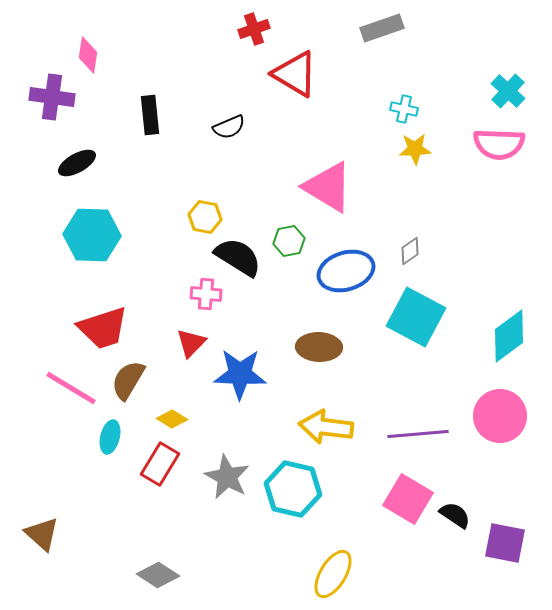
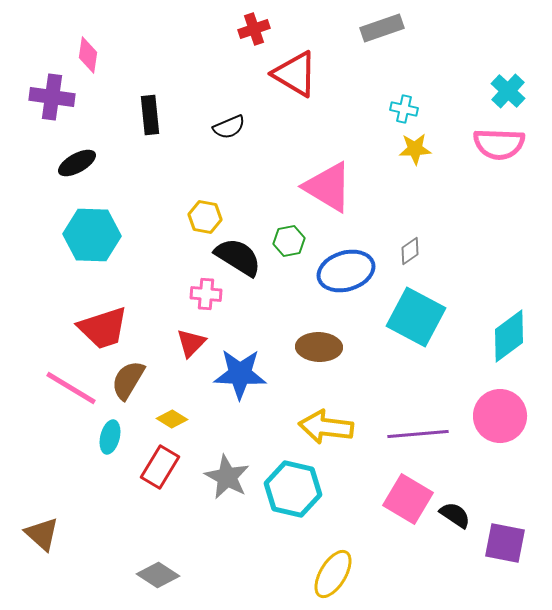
red rectangle at (160, 464): moved 3 px down
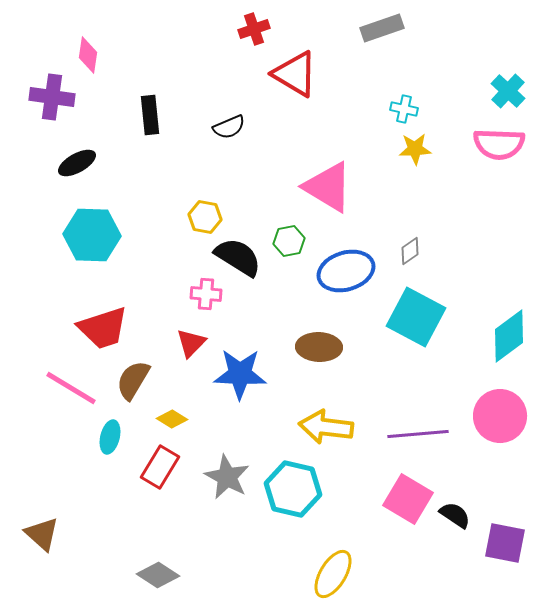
brown semicircle at (128, 380): moved 5 px right
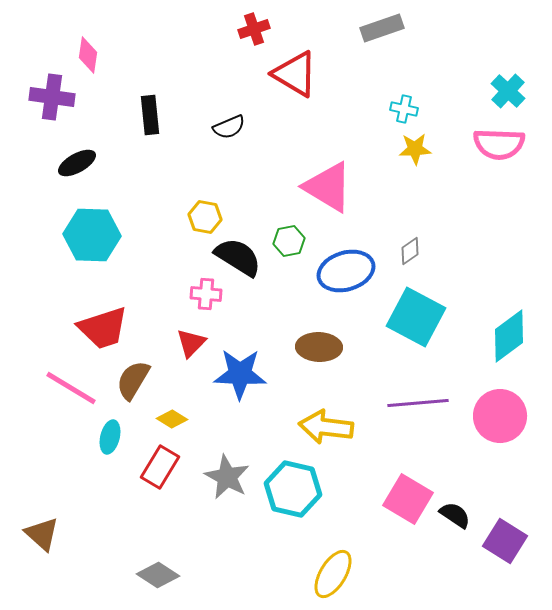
purple line at (418, 434): moved 31 px up
purple square at (505, 543): moved 2 px up; rotated 21 degrees clockwise
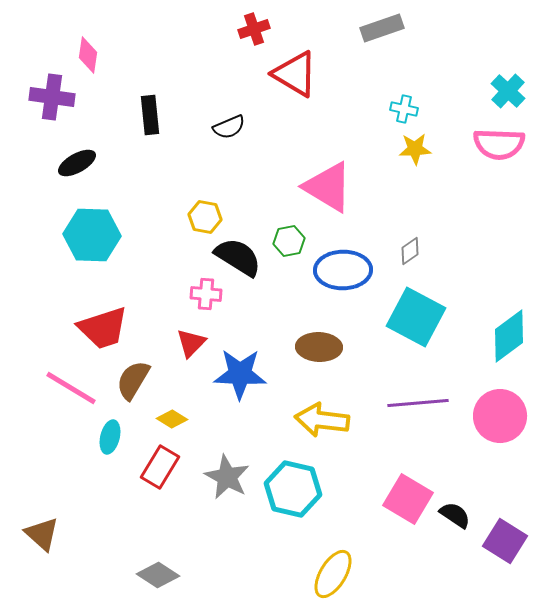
blue ellipse at (346, 271): moved 3 px left, 1 px up; rotated 16 degrees clockwise
yellow arrow at (326, 427): moved 4 px left, 7 px up
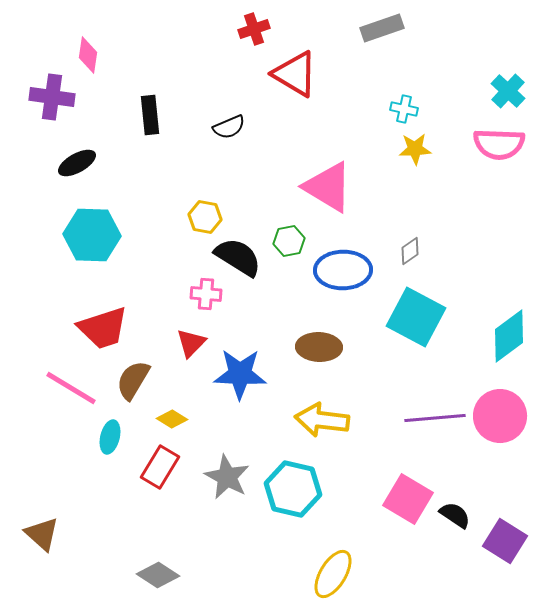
purple line at (418, 403): moved 17 px right, 15 px down
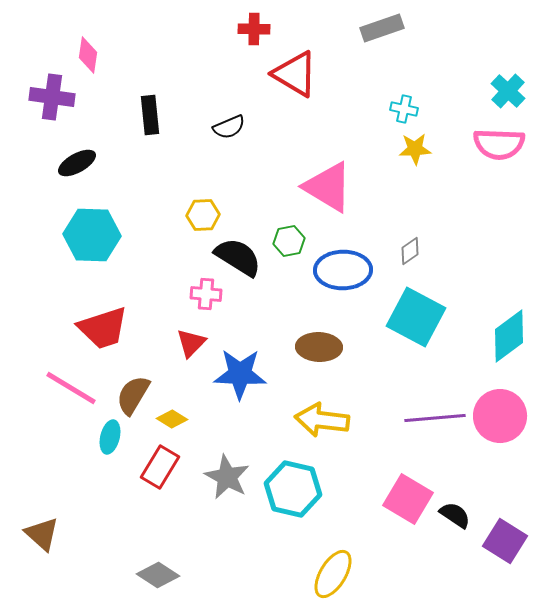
red cross at (254, 29): rotated 20 degrees clockwise
yellow hexagon at (205, 217): moved 2 px left, 2 px up; rotated 12 degrees counterclockwise
brown semicircle at (133, 380): moved 15 px down
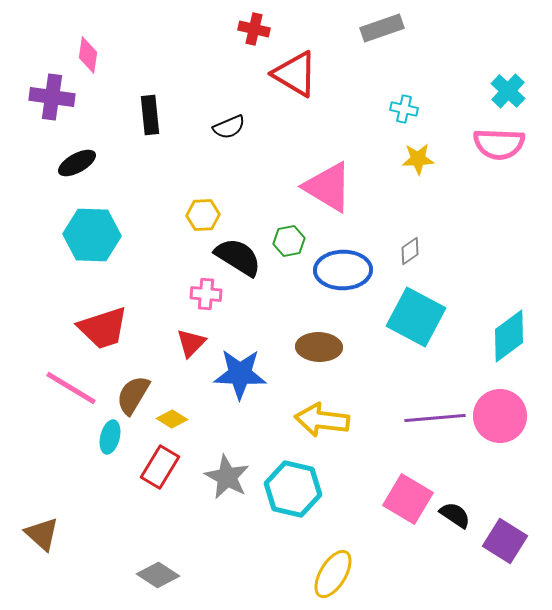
red cross at (254, 29): rotated 12 degrees clockwise
yellow star at (415, 149): moved 3 px right, 10 px down
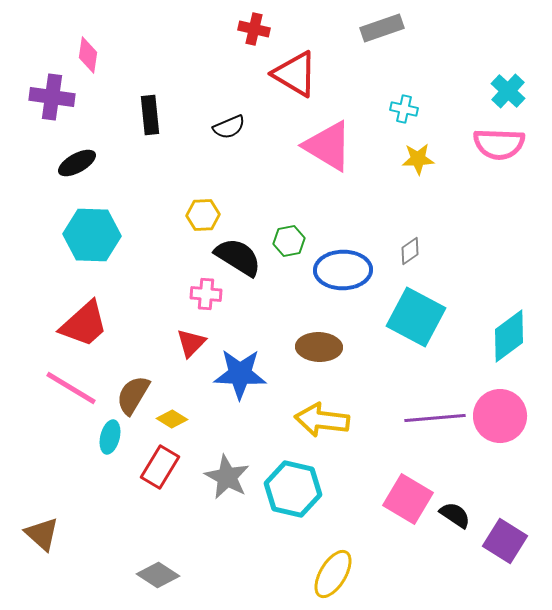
pink triangle at (328, 187): moved 41 px up
red trapezoid at (103, 328): moved 19 px left, 4 px up; rotated 24 degrees counterclockwise
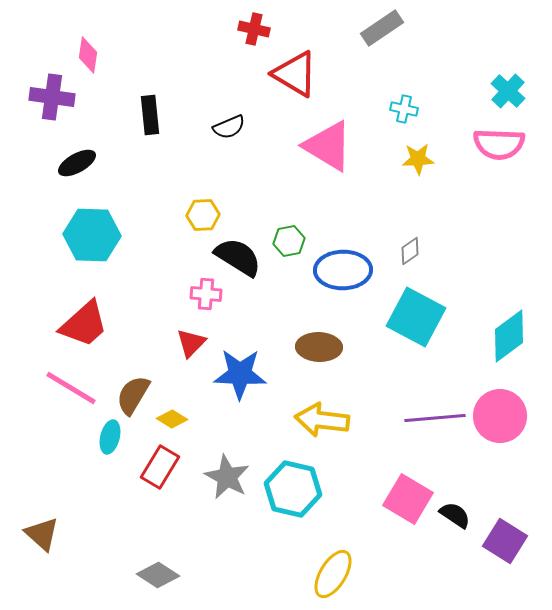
gray rectangle at (382, 28): rotated 15 degrees counterclockwise
